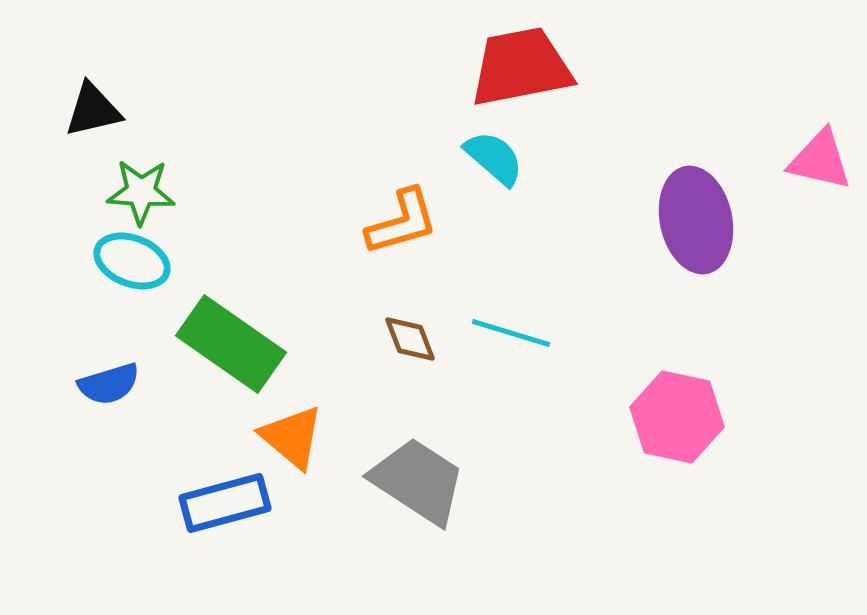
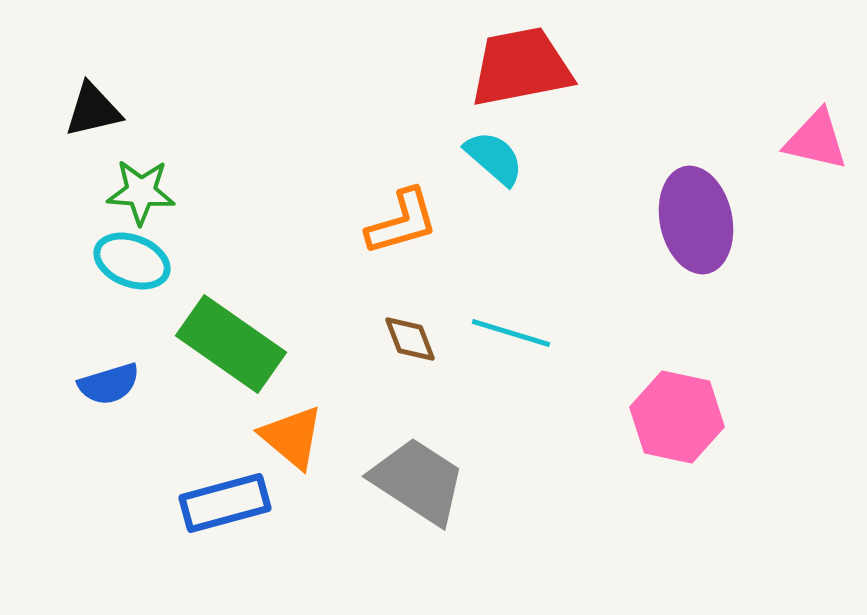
pink triangle: moved 4 px left, 20 px up
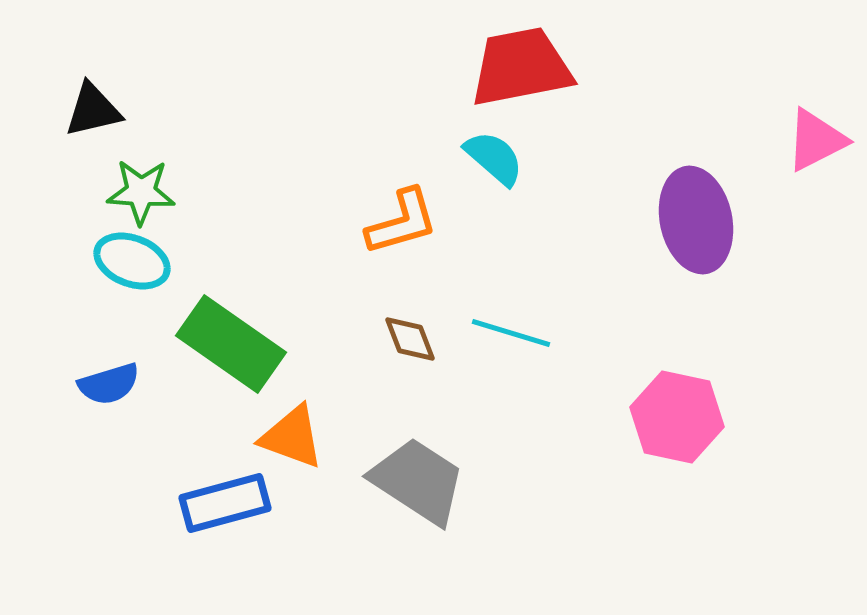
pink triangle: rotated 40 degrees counterclockwise
orange triangle: rotated 20 degrees counterclockwise
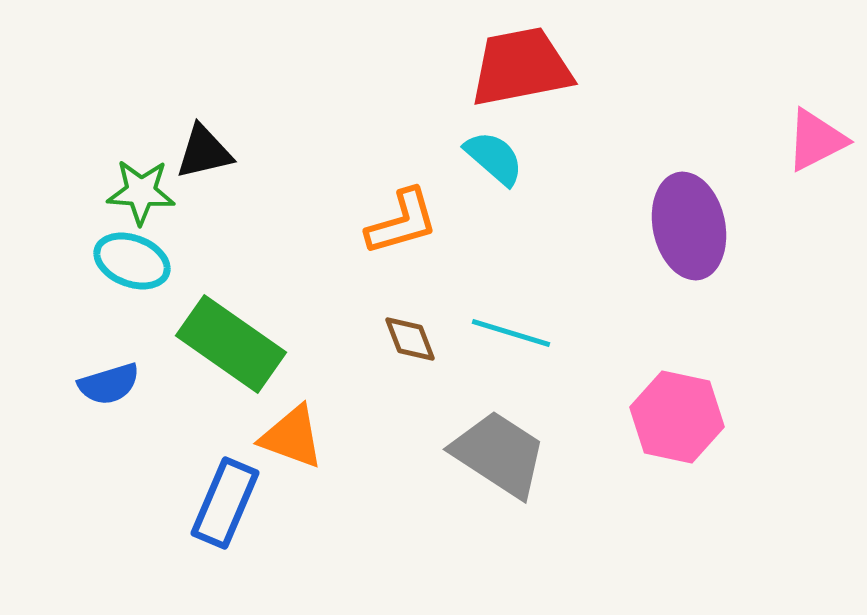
black triangle: moved 111 px right, 42 px down
purple ellipse: moved 7 px left, 6 px down
gray trapezoid: moved 81 px right, 27 px up
blue rectangle: rotated 52 degrees counterclockwise
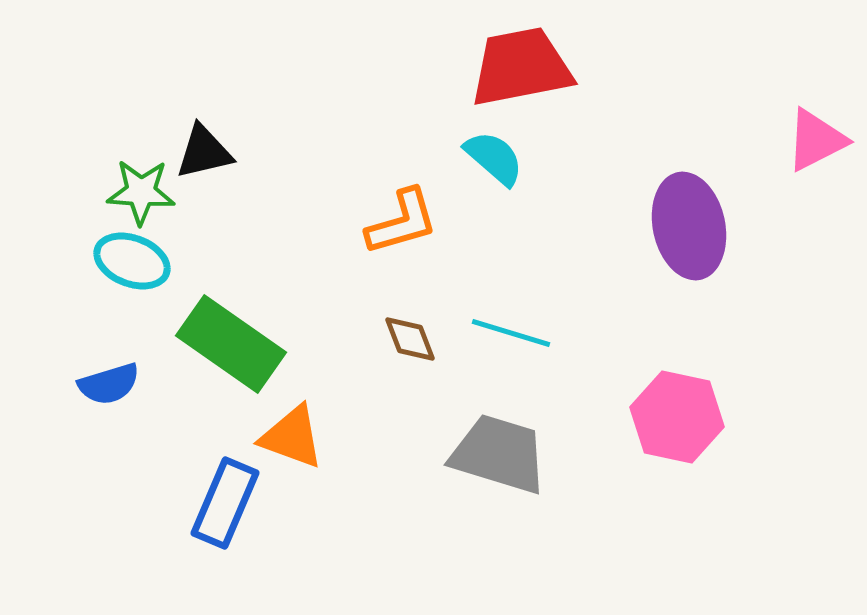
gray trapezoid: rotated 16 degrees counterclockwise
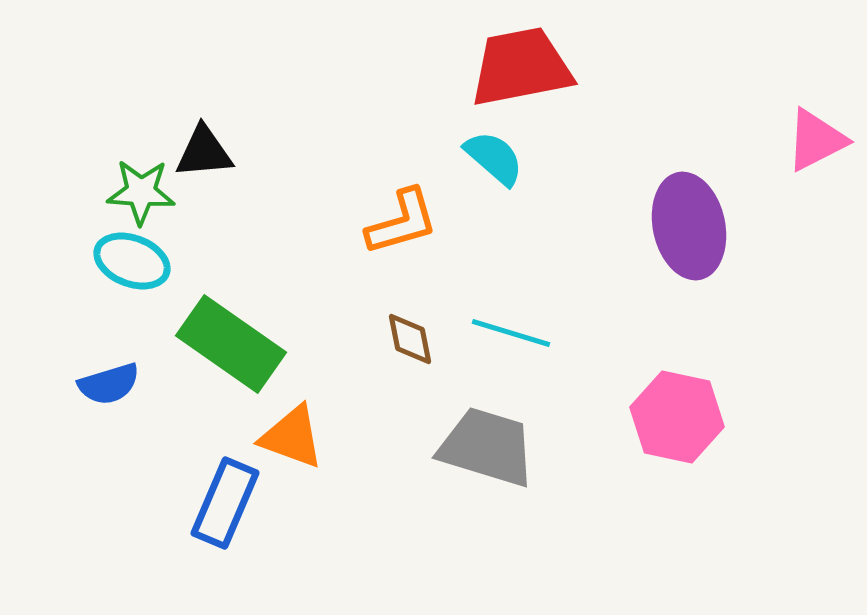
black triangle: rotated 8 degrees clockwise
brown diamond: rotated 10 degrees clockwise
gray trapezoid: moved 12 px left, 7 px up
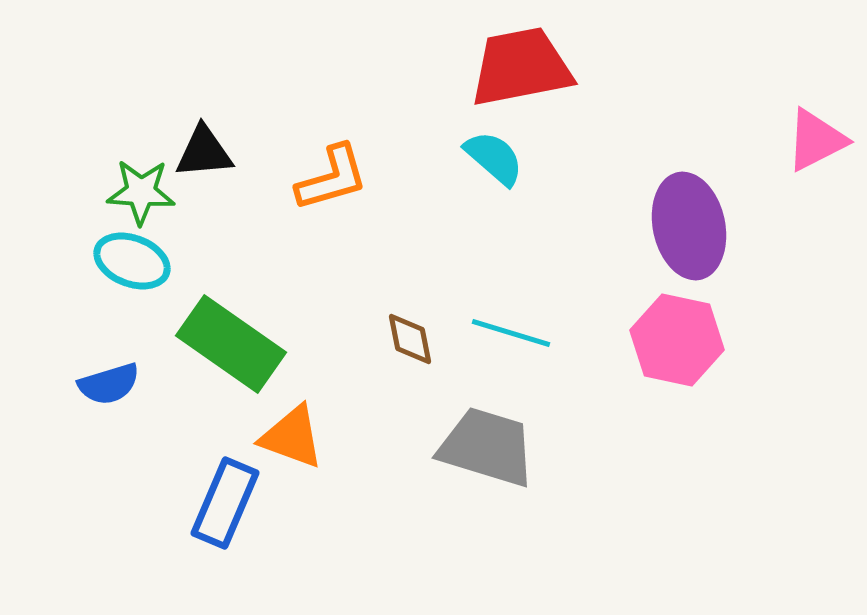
orange L-shape: moved 70 px left, 44 px up
pink hexagon: moved 77 px up
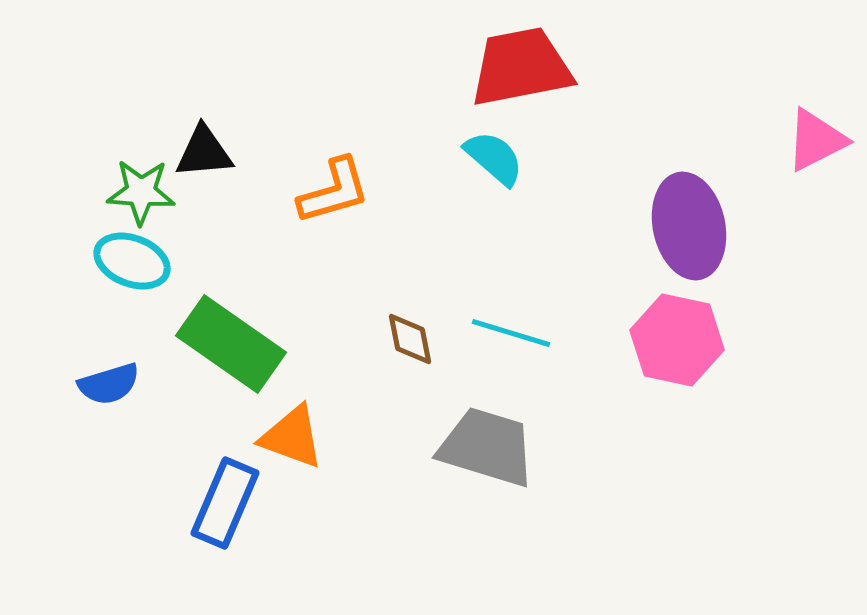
orange L-shape: moved 2 px right, 13 px down
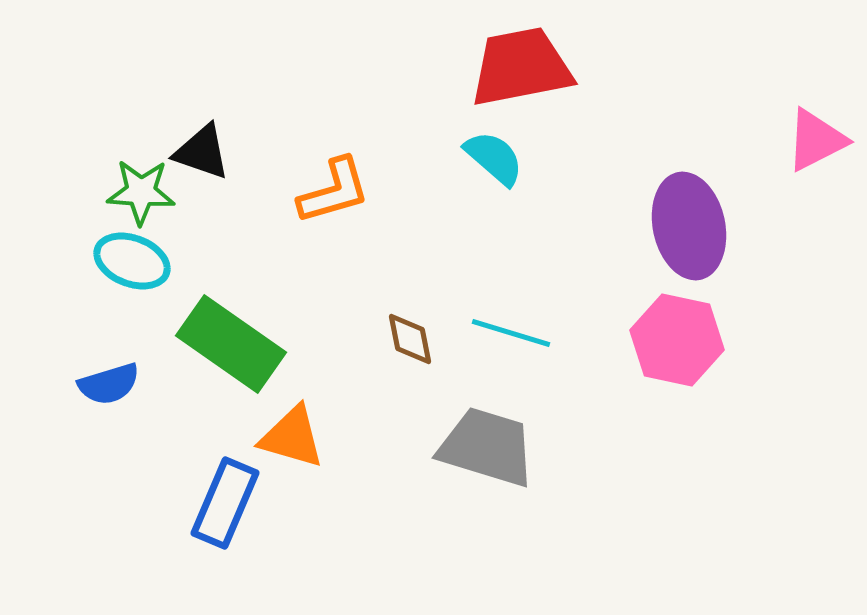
black triangle: moved 2 px left; rotated 24 degrees clockwise
orange triangle: rotated 4 degrees counterclockwise
